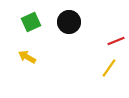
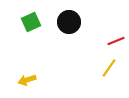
yellow arrow: moved 23 px down; rotated 48 degrees counterclockwise
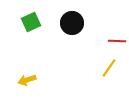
black circle: moved 3 px right, 1 px down
red line: moved 1 px right; rotated 24 degrees clockwise
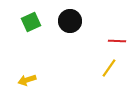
black circle: moved 2 px left, 2 px up
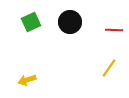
black circle: moved 1 px down
red line: moved 3 px left, 11 px up
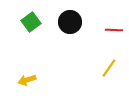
green square: rotated 12 degrees counterclockwise
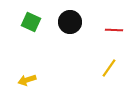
green square: rotated 30 degrees counterclockwise
